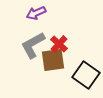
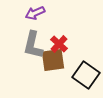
purple arrow: moved 1 px left
gray L-shape: rotated 48 degrees counterclockwise
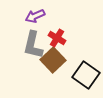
purple arrow: moved 3 px down
red cross: moved 2 px left, 6 px up; rotated 12 degrees counterclockwise
brown square: rotated 35 degrees counterclockwise
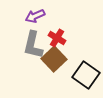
brown square: moved 1 px right, 1 px up
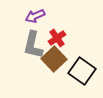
red cross: rotated 24 degrees clockwise
black square: moved 4 px left, 4 px up
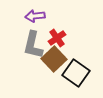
purple arrow: rotated 18 degrees clockwise
black square: moved 6 px left, 2 px down
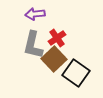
purple arrow: moved 2 px up
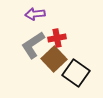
red cross: rotated 24 degrees clockwise
gray L-shape: rotated 44 degrees clockwise
